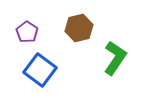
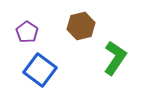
brown hexagon: moved 2 px right, 2 px up
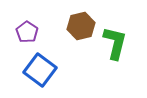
green L-shape: moved 15 px up; rotated 20 degrees counterclockwise
